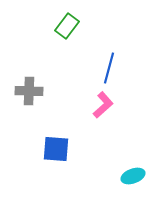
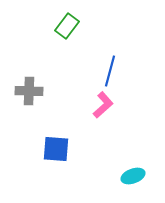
blue line: moved 1 px right, 3 px down
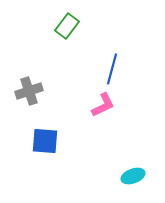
blue line: moved 2 px right, 2 px up
gray cross: rotated 20 degrees counterclockwise
pink L-shape: rotated 16 degrees clockwise
blue square: moved 11 px left, 8 px up
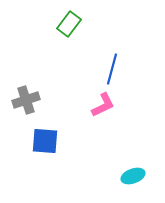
green rectangle: moved 2 px right, 2 px up
gray cross: moved 3 px left, 9 px down
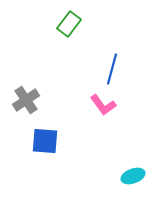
gray cross: rotated 16 degrees counterclockwise
pink L-shape: rotated 80 degrees clockwise
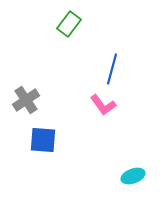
blue square: moved 2 px left, 1 px up
